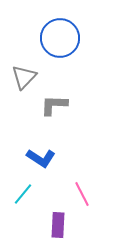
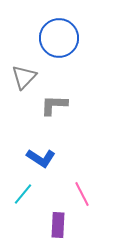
blue circle: moved 1 px left
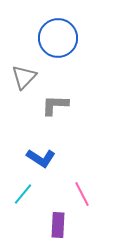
blue circle: moved 1 px left
gray L-shape: moved 1 px right
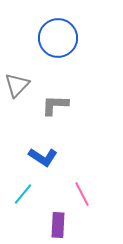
gray triangle: moved 7 px left, 8 px down
blue L-shape: moved 2 px right, 1 px up
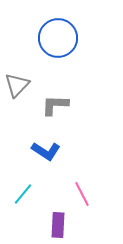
blue L-shape: moved 3 px right, 6 px up
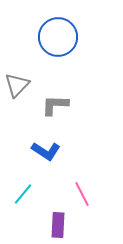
blue circle: moved 1 px up
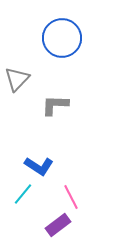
blue circle: moved 4 px right, 1 px down
gray triangle: moved 6 px up
blue L-shape: moved 7 px left, 15 px down
pink line: moved 11 px left, 3 px down
purple rectangle: rotated 50 degrees clockwise
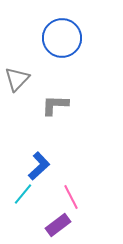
blue L-shape: rotated 76 degrees counterclockwise
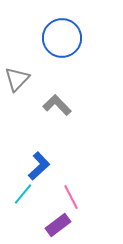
gray L-shape: moved 2 px right; rotated 44 degrees clockwise
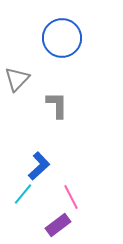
gray L-shape: rotated 44 degrees clockwise
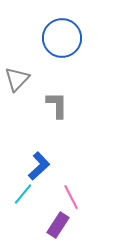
purple rectangle: rotated 20 degrees counterclockwise
